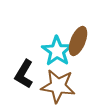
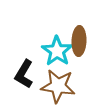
brown ellipse: moved 1 px right; rotated 20 degrees counterclockwise
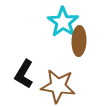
cyan star: moved 6 px right, 29 px up
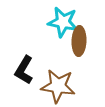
cyan star: rotated 24 degrees counterclockwise
black L-shape: moved 4 px up
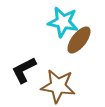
brown ellipse: moved 1 px up; rotated 36 degrees clockwise
black L-shape: rotated 32 degrees clockwise
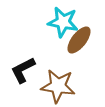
black L-shape: moved 1 px left
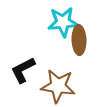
cyan star: rotated 16 degrees counterclockwise
brown ellipse: rotated 40 degrees counterclockwise
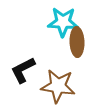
cyan star: rotated 8 degrees clockwise
brown ellipse: moved 2 px left, 2 px down
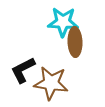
brown ellipse: moved 2 px left
brown star: moved 7 px left, 3 px up
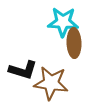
brown ellipse: moved 1 px left, 1 px down
black L-shape: rotated 136 degrees counterclockwise
